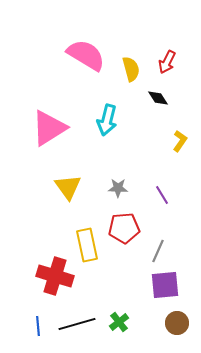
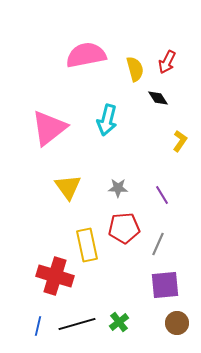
pink semicircle: rotated 42 degrees counterclockwise
yellow semicircle: moved 4 px right
pink triangle: rotated 6 degrees counterclockwise
gray line: moved 7 px up
blue line: rotated 18 degrees clockwise
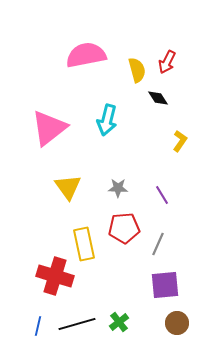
yellow semicircle: moved 2 px right, 1 px down
yellow rectangle: moved 3 px left, 1 px up
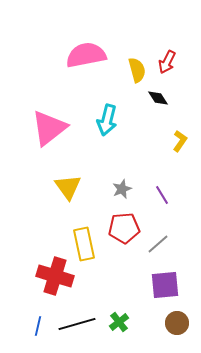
gray star: moved 4 px right, 1 px down; rotated 24 degrees counterclockwise
gray line: rotated 25 degrees clockwise
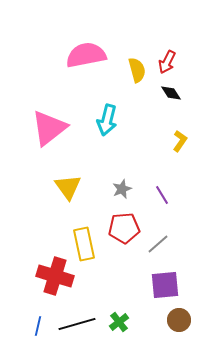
black diamond: moved 13 px right, 5 px up
brown circle: moved 2 px right, 3 px up
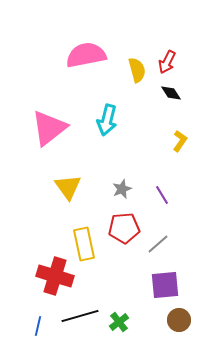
black line: moved 3 px right, 8 px up
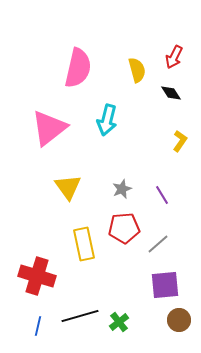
pink semicircle: moved 8 px left, 13 px down; rotated 114 degrees clockwise
red arrow: moved 7 px right, 5 px up
red cross: moved 18 px left
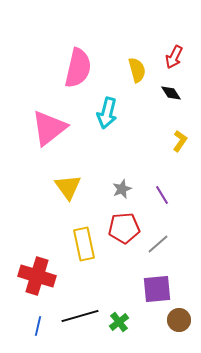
cyan arrow: moved 7 px up
purple square: moved 8 px left, 4 px down
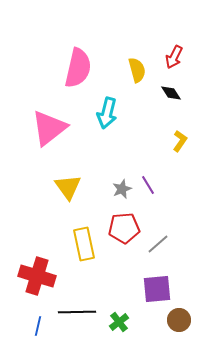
purple line: moved 14 px left, 10 px up
black line: moved 3 px left, 4 px up; rotated 15 degrees clockwise
